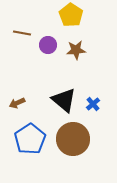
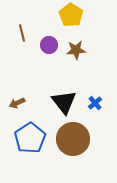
brown line: rotated 66 degrees clockwise
purple circle: moved 1 px right
black triangle: moved 2 px down; rotated 12 degrees clockwise
blue cross: moved 2 px right, 1 px up
blue pentagon: moved 1 px up
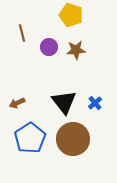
yellow pentagon: rotated 15 degrees counterclockwise
purple circle: moved 2 px down
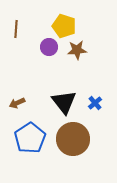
yellow pentagon: moved 7 px left, 11 px down
brown line: moved 6 px left, 4 px up; rotated 18 degrees clockwise
brown star: moved 1 px right
